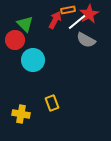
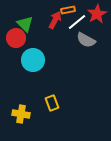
red star: moved 8 px right
red circle: moved 1 px right, 2 px up
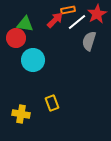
red arrow: rotated 18 degrees clockwise
green triangle: rotated 36 degrees counterclockwise
gray semicircle: moved 3 px right, 1 px down; rotated 78 degrees clockwise
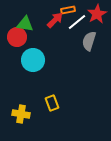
red circle: moved 1 px right, 1 px up
